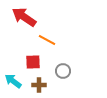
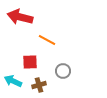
red arrow: moved 4 px left; rotated 20 degrees counterclockwise
red square: moved 3 px left
cyan arrow: rotated 12 degrees counterclockwise
brown cross: rotated 16 degrees counterclockwise
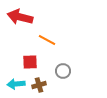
cyan arrow: moved 3 px right, 3 px down; rotated 30 degrees counterclockwise
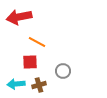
red arrow: moved 1 px left; rotated 25 degrees counterclockwise
orange line: moved 10 px left, 2 px down
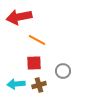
orange line: moved 2 px up
red square: moved 4 px right, 1 px down
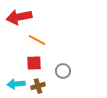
brown cross: moved 1 px left, 1 px down
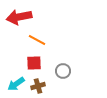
cyan arrow: rotated 30 degrees counterclockwise
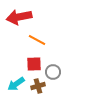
red square: moved 1 px down
gray circle: moved 10 px left, 1 px down
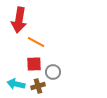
red arrow: moved 3 px down; rotated 70 degrees counterclockwise
orange line: moved 1 px left, 2 px down
cyan arrow: rotated 48 degrees clockwise
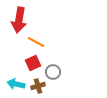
red square: moved 1 px left, 1 px up; rotated 21 degrees counterclockwise
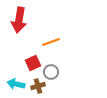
orange line: moved 15 px right; rotated 48 degrees counterclockwise
gray circle: moved 2 px left
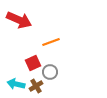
red arrow: rotated 75 degrees counterclockwise
gray circle: moved 1 px left
brown cross: moved 2 px left; rotated 16 degrees counterclockwise
